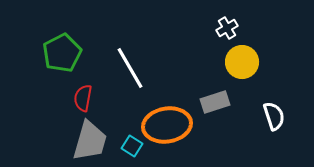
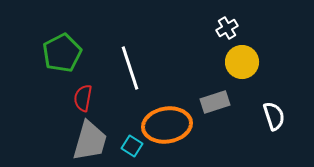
white line: rotated 12 degrees clockwise
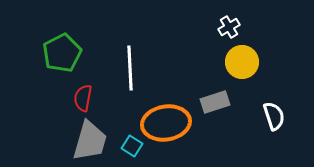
white cross: moved 2 px right, 1 px up
white line: rotated 15 degrees clockwise
orange ellipse: moved 1 px left, 2 px up
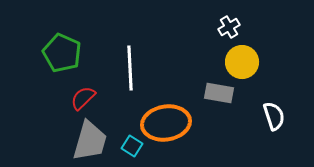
green pentagon: rotated 21 degrees counterclockwise
red semicircle: rotated 36 degrees clockwise
gray rectangle: moved 4 px right, 9 px up; rotated 28 degrees clockwise
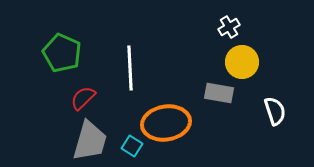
white semicircle: moved 1 px right, 5 px up
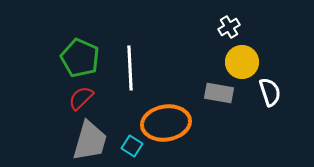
green pentagon: moved 18 px right, 5 px down
red semicircle: moved 2 px left
white semicircle: moved 5 px left, 19 px up
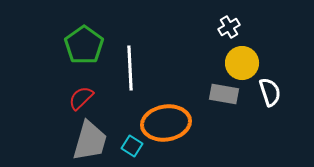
green pentagon: moved 4 px right, 13 px up; rotated 12 degrees clockwise
yellow circle: moved 1 px down
gray rectangle: moved 5 px right, 1 px down
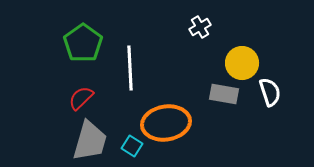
white cross: moved 29 px left
green pentagon: moved 1 px left, 2 px up
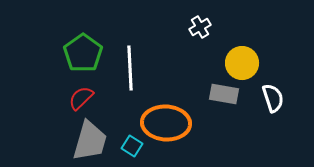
green pentagon: moved 10 px down
white semicircle: moved 3 px right, 6 px down
orange ellipse: rotated 12 degrees clockwise
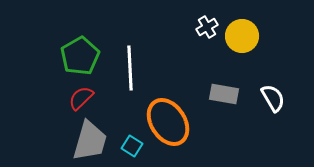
white cross: moved 7 px right
green pentagon: moved 3 px left, 3 px down; rotated 6 degrees clockwise
yellow circle: moved 27 px up
white semicircle: rotated 12 degrees counterclockwise
orange ellipse: moved 2 px right, 1 px up; rotated 54 degrees clockwise
